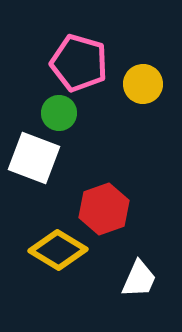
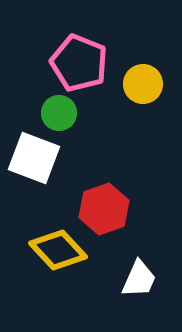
pink pentagon: rotated 6 degrees clockwise
yellow diamond: rotated 16 degrees clockwise
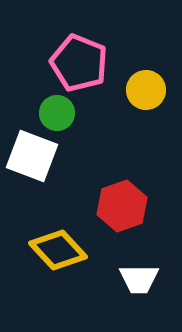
yellow circle: moved 3 px right, 6 px down
green circle: moved 2 px left
white square: moved 2 px left, 2 px up
red hexagon: moved 18 px right, 3 px up
white trapezoid: rotated 66 degrees clockwise
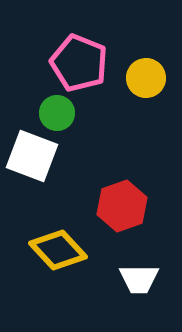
yellow circle: moved 12 px up
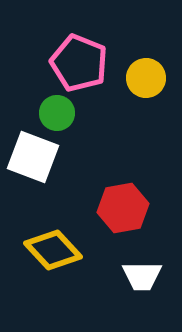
white square: moved 1 px right, 1 px down
red hexagon: moved 1 px right, 2 px down; rotated 9 degrees clockwise
yellow diamond: moved 5 px left
white trapezoid: moved 3 px right, 3 px up
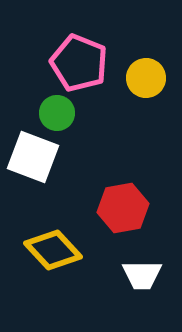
white trapezoid: moved 1 px up
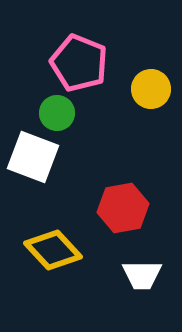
yellow circle: moved 5 px right, 11 px down
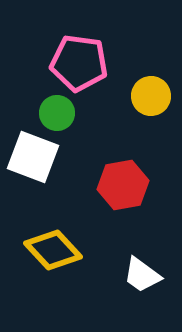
pink pentagon: rotated 14 degrees counterclockwise
yellow circle: moved 7 px down
red hexagon: moved 23 px up
white trapezoid: rotated 36 degrees clockwise
